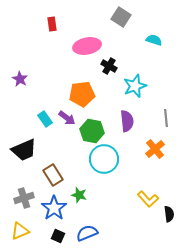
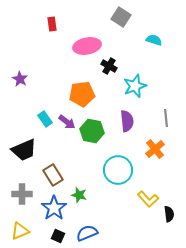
purple arrow: moved 4 px down
cyan circle: moved 14 px right, 11 px down
gray cross: moved 2 px left, 4 px up; rotated 18 degrees clockwise
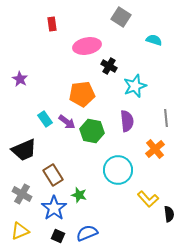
gray cross: rotated 30 degrees clockwise
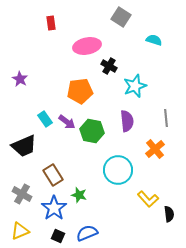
red rectangle: moved 1 px left, 1 px up
orange pentagon: moved 2 px left, 3 px up
black trapezoid: moved 4 px up
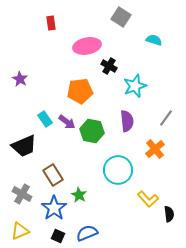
gray line: rotated 42 degrees clockwise
green star: rotated 14 degrees clockwise
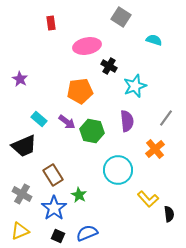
cyan rectangle: moved 6 px left; rotated 14 degrees counterclockwise
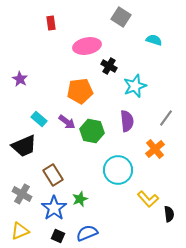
green star: moved 1 px right, 4 px down; rotated 21 degrees clockwise
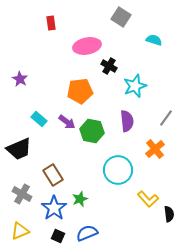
black trapezoid: moved 5 px left, 3 px down
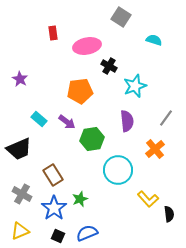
red rectangle: moved 2 px right, 10 px down
green hexagon: moved 8 px down; rotated 20 degrees counterclockwise
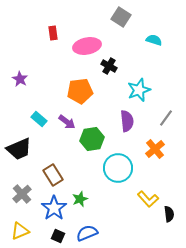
cyan star: moved 4 px right, 4 px down
cyan circle: moved 2 px up
gray cross: rotated 18 degrees clockwise
